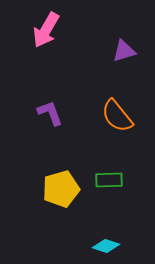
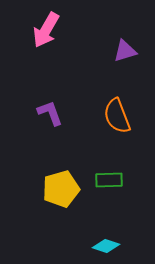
purple triangle: moved 1 px right
orange semicircle: rotated 18 degrees clockwise
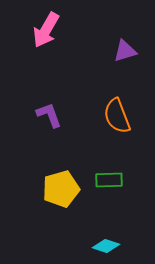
purple L-shape: moved 1 px left, 2 px down
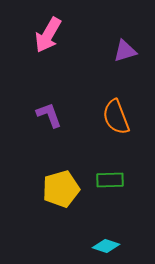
pink arrow: moved 2 px right, 5 px down
orange semicircle: moved 1 px left, 1 px down
green rectangle: moved 1 px right
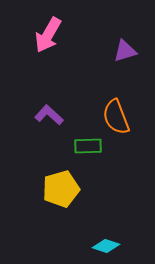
purple L-shape: rotated 28 degrees counterclockwise
green rectangle: moved 22 px left, 34 px up
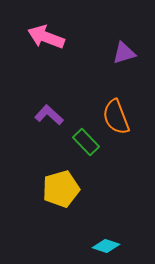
pink arrow: moved 2 px left, 2 px down; rotated 81 degrees clockwise
purple triangle: moved 1 px left, 2 px down
green rectangle: moved 2 px left, 4 px up; rotated 48 degrees clockwise
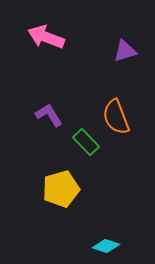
purple triangle: moved 1 px right, 2 px up
purple L-shape: rotated 16 degrees clockwise
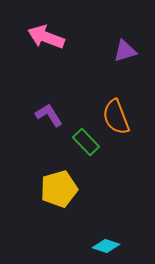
yellow pentagon: moved 2 px left
